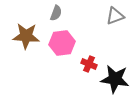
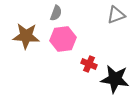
gray triangle: moved 1 px right, 1 px up
pink hexagon: moved 1 px right, 4 px up
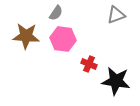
gray semicircle: rotated 14 degrees clockwise
pink hexagon: rotated 15 degrees clockwise
black star: moved 1 px right, 2 px down
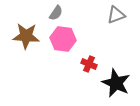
black star: moved 2 px down; rotated 16 degrees clockwise
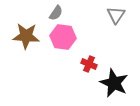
gray triangle: rotated 36 degrees counterclockwise
pink hexagon: moved 2 px up
black star: moved 2 px left
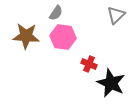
gray triangle: rotated 12 degrees clockwise
black star: moved 3 px left
